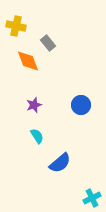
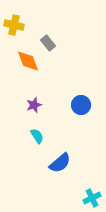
yellow cross: moved 2 px left, 1 px up
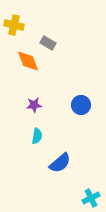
gray rectangle: rotated 21 degrees counterclockwise
purple star: rotated 14 degrees clockwise
cyan semicircle: rotated 42 degrees clockwise
cyan cross: moved 1 px left
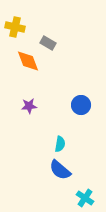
yellow cross: moved 1 px right, 2 px down
purple star: moved 5 px left, 1 px down
cyan semicircle: moved 23 px right, 8 px down
blue semicircle: moved 7 px down; rotated 80 degrees clockwise
cyan cross: moved 6 px left; rotated 30 degrees counterclockwise
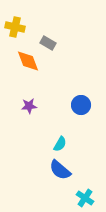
cyan semicircle: rotated 21 degrees clockwise
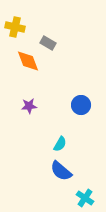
blue semicircle: moved 1 px right, 1 px down
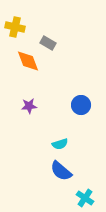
cyan semicircle: rotated 42 degrees clockwise
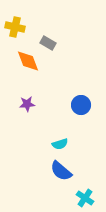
purple star: moved 2 px left, 2 px up
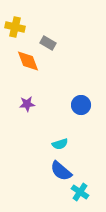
cyan cross: moved 5 px left, 6 px up
